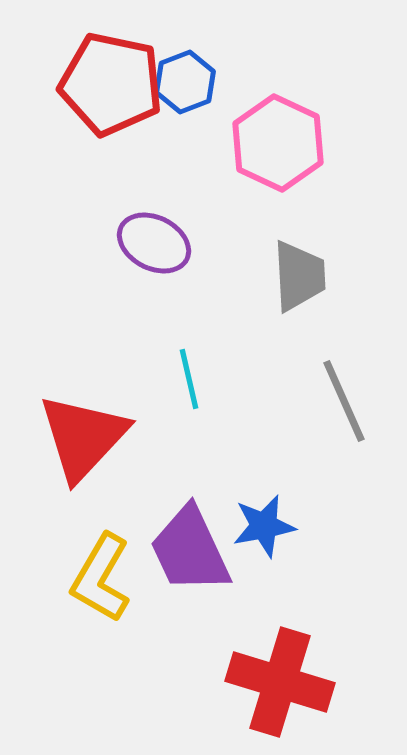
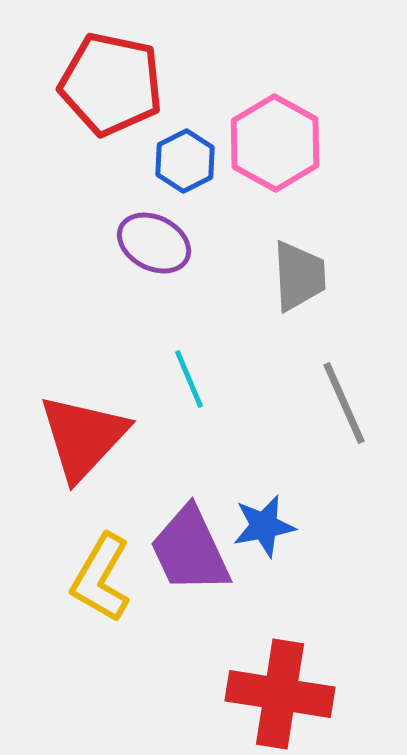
blue hexagon: moved 79 px down; rotated 6 degrees counterclockwise
pink hexagon: moved 3 px left; rotated 4 degrees clockwise
cyan line: rotated 10 degrees counterclockwise
gray line: moved 2 px down
red cross: moved 12 px down; rotated 8 degrees counterclockwise
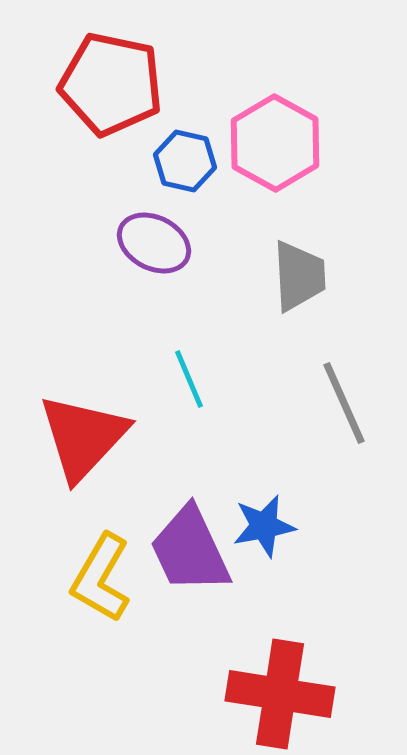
blue hexagon: rotated 20 degrees counterclockwise
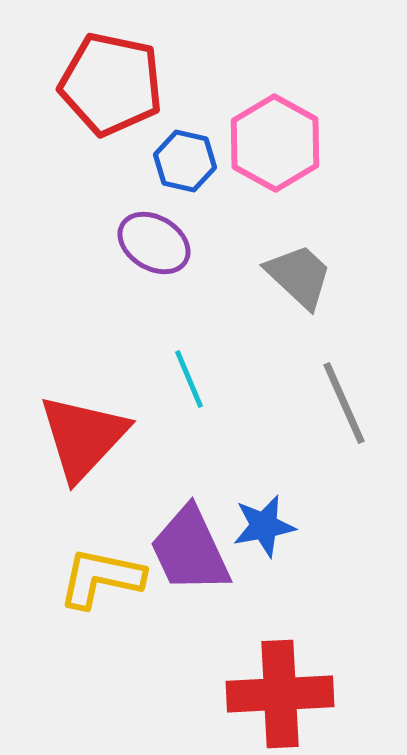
purple ellipse: rotated 4 degrees clockwise
gray trapezoid: rotated 44 degrees counterclockwise
yellow L-shape: rotated 72 degrees clockwise
red cross: rotated 12 degrees counterclockwise
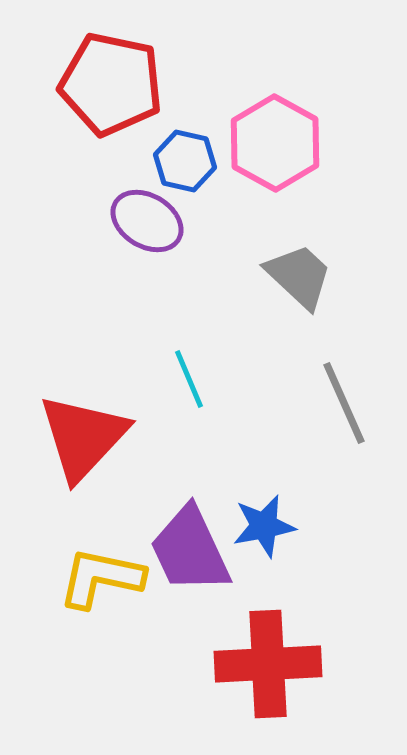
purple ellipse: moved 7 px left, 22 px up
red cross: moved 12 px left, 30 px up
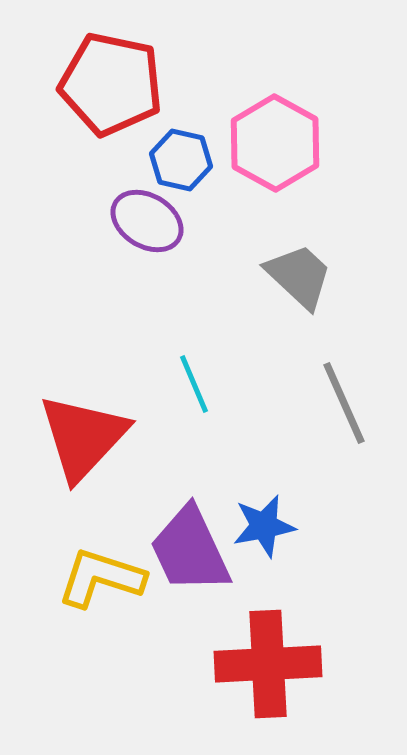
blue hexagon: moved 4 px left, 1 px up
cyan line: moved 5 px right, 5 px down
yellow L-shape: rotated 6 degrees clockwise
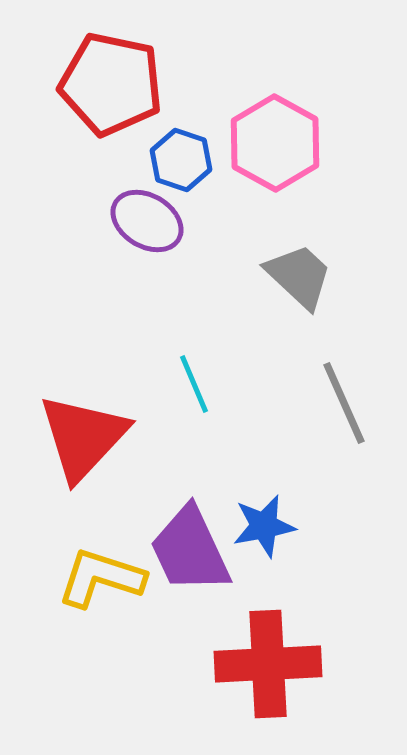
blue hexagon: rotated 6 degrees clockwise
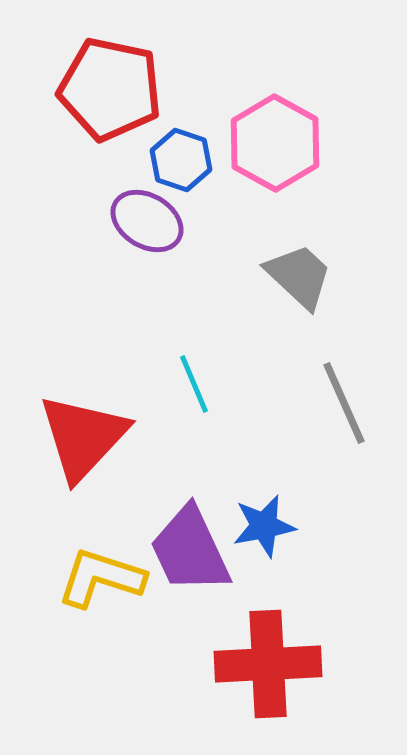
red pentagon: moved 1 px left, 5 px down
